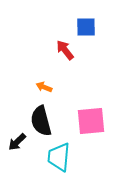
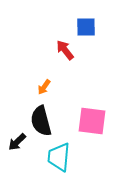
orange arrow: rotated 77 degrees counterclockwise
pink square: moved 1 px right; rotated 12 degrees clockwise
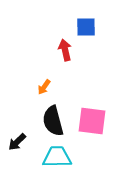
red arrow: rotated 25 degrees clockwise
black semicircle: moved 12 px right
cyan trapezoid: moved 2 px left; rotated 84 degrees clockwise
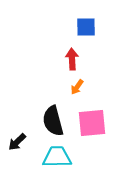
red arrow: moved 7 px right, 9 px down; rotated 10 degrees clockwise
orange arrow: moved 33 px right
pink square: moved 2 px down; rotated 12 degrees counterclockwise
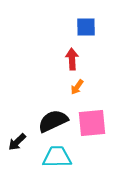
black semicircle: rotated 80 degrees clockwise
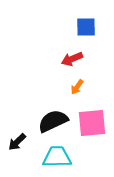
red arrow: rotated 110 degrees counterclockwise
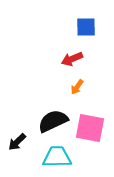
pink square: moved 2 px left, 5 px down; rotated 16 degrees clockwise
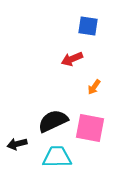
blue square: moved 2 px right, 1 px up; rotated 10 degrees clockwise
orange arrow: moved 17 px right
black arrow: moved 2 px down; rotated 30 degrees clockwise
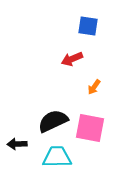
black arrow: rotated 12 degrees clockwise
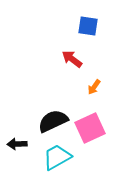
red arrow: rotated 60 degrees clockwise
pink square: rotated 36 degrees counterclockwise
cyan trapezoid: rotated 28 degrees counterclockwise
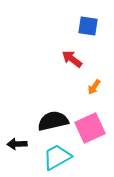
black semicircle: rotated 12 degrees clockwise
